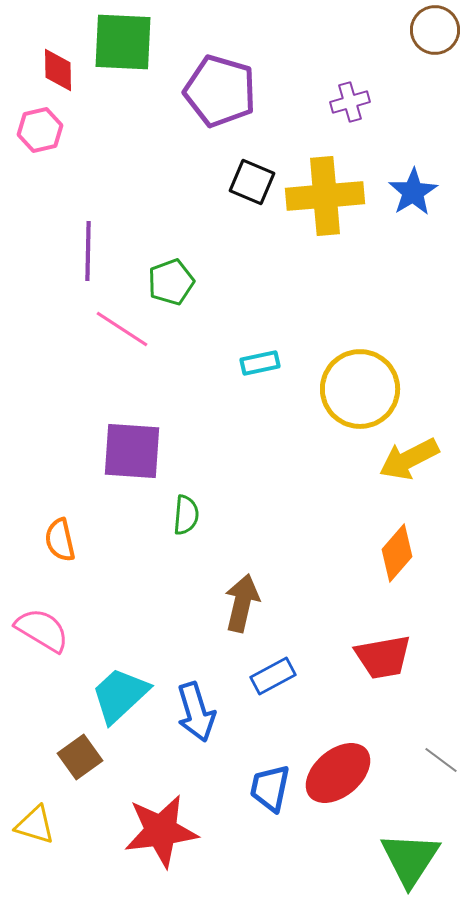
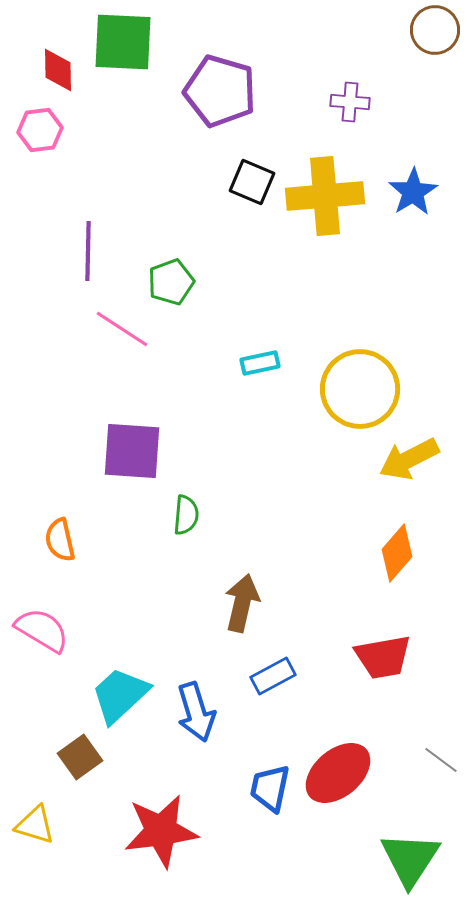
purple cross: rotated 21 degrees clockwise
pink hexagon: rotated 6 degrees clockwise
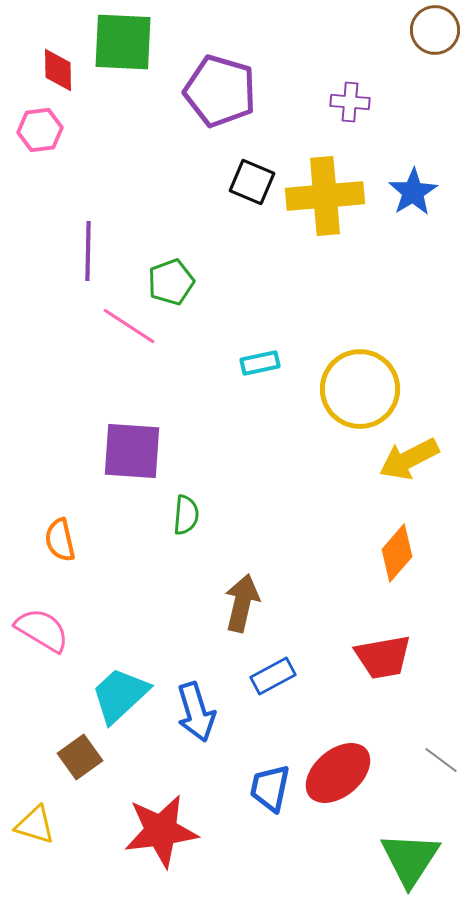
pink line: moved 7 px right, 3 px up
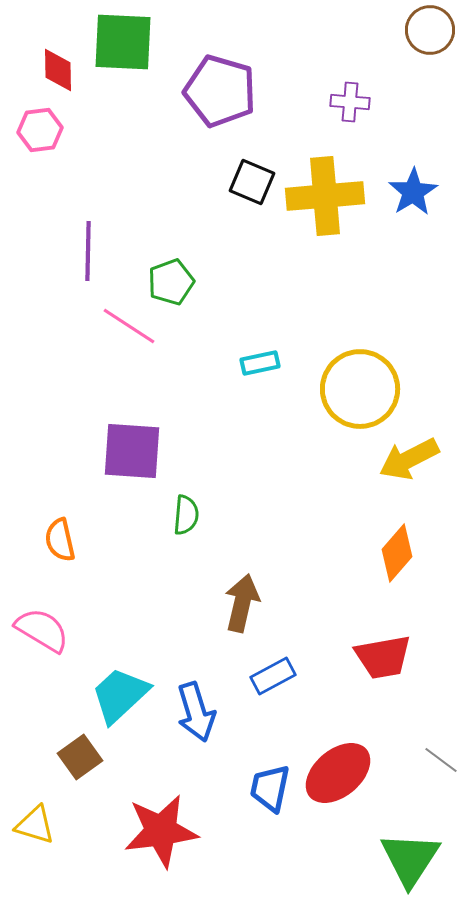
brown circle: moved 5 px left
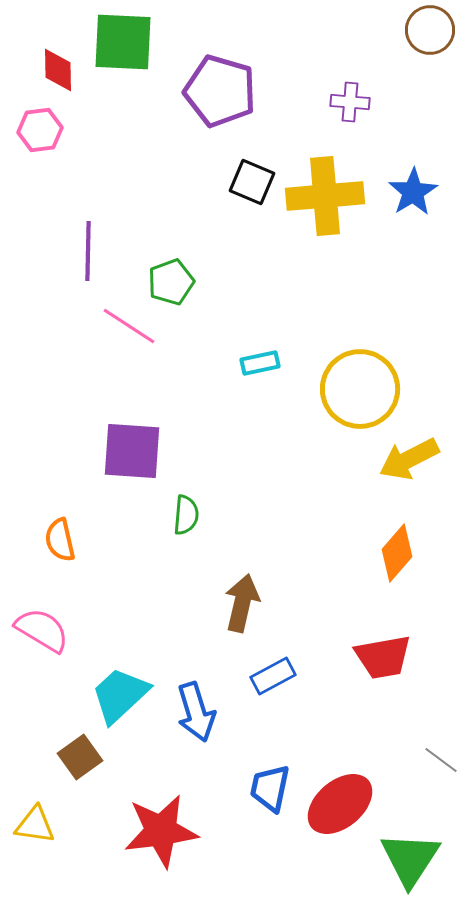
red ellipse: moved 2 px right, 31 px down
yellow triangle: rotated 9 degrees counterclockwise
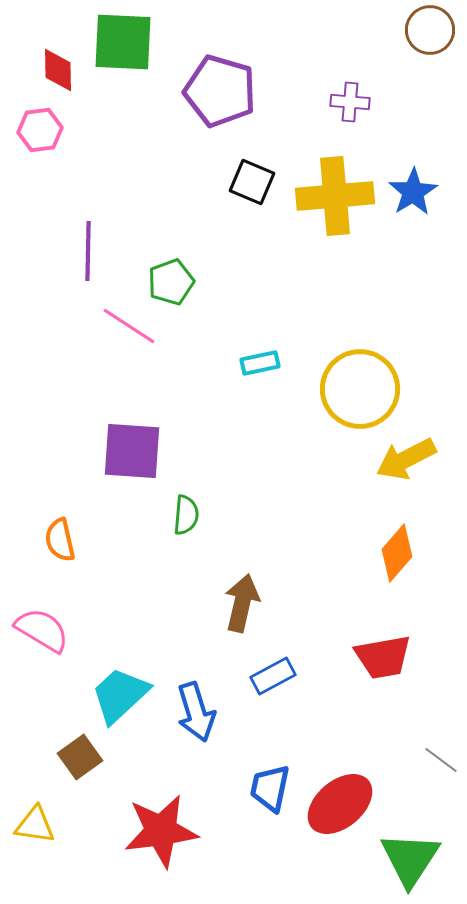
yellow cross: moved 10 px right
yellow arrow: moved 3 px left
